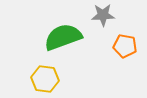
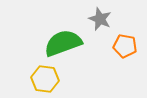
gray star: moved 3 px left, 4 px down; rotated 25 degrees clockwise
green semicircle: moved 6 px down
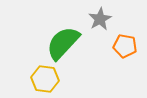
gray star: rotated 20 degrees clockwise
green semicircle: rotated 27 degrees counterclockwise
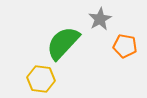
yellow hexagon: moved 4 px left
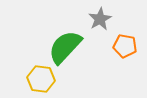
green semicircle: moved 2 px right, 4 px down
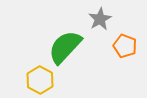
orange pentagon: rotated 10 degrees clockwise
yellow hexagon: moved 1 px left, 1 px down; rotated 20 degrees clockwise
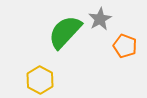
green semicircle: moved 15 px up
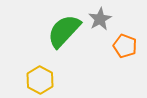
green semicircle: moved 1 px left, 1 px up
